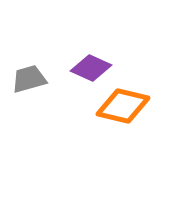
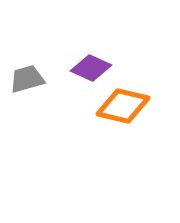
gray trapezoid: moved 2 px left
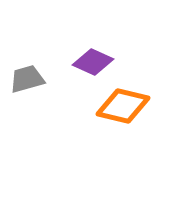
purple diamond: moved 2 px right, 6 px up
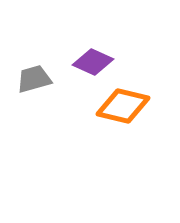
gray trapezoid: moved 7 px right
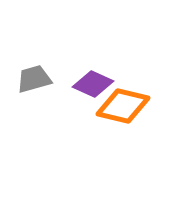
purple diamond: moved 22 px down
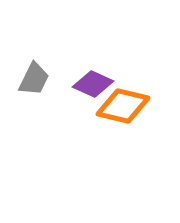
gray trapezoid: rotated 132 degrees clockwise
